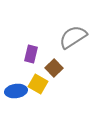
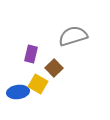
gray semicircle: moved 1 px up; rotated 16 degrees clockwise
blue ellipse: moved 2 px right, 1 px down
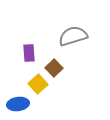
purple rectangle: moved 2 px left, 1 px up; rotated 18 degrees counterclockwise
yellow square: rotated 18 degrees clockwise
blue ellipse: moved 12 px down
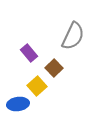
gray semicircle: rotated 132 degrees clockwise
purple rectangle: rotated 36 degrees counterclockwise
yellow square: moved 1 px left, 2 px down
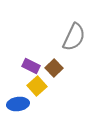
gray semicircle: moved 1 px right, 1 px down
purple rectangle: moved 2 px right, 13 px down; rotated 24 degrees counterclockwise
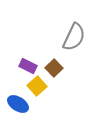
purple rectangle: moved 3 px left
blue ellipse: rotated 40 degrees clockwise
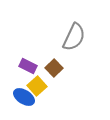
blue ellipse: moved 6 px right, 7 px up
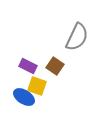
gray semicircle: moved 3 px right
brown square: moved 1 px right, 2 px up; rotated 12 degrees counterclockwise
yellow square: rotated 30 degrees counterclockwise
